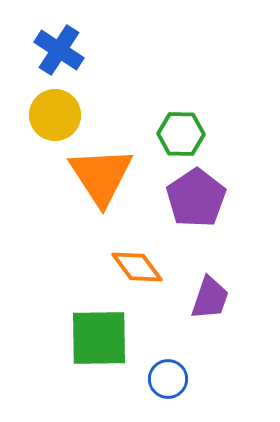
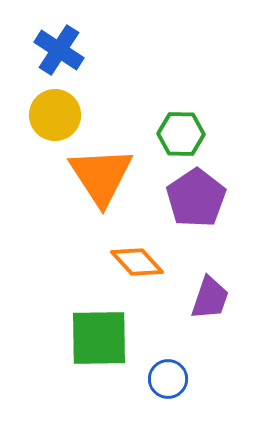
orange diamond: moved 5 px up; rotated 6 degrees counterclockwise
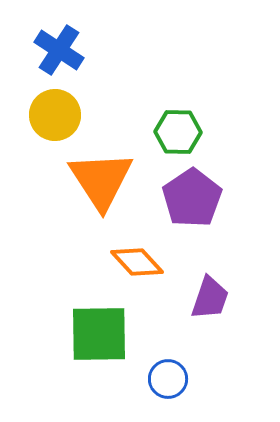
green hexagon: moved 3 px left, 2 px up
orange triangle: moved 4 px down
purple pentagon: moved 4 px left
green square: moved 4 px up
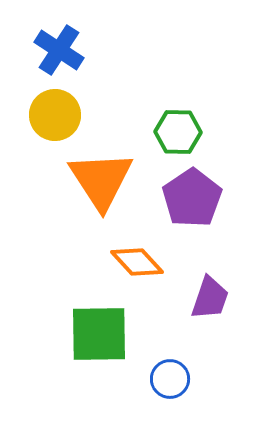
blue circle: moved 2 px right
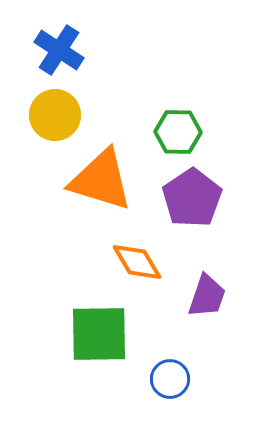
orange triangle: rotated 40 degrees counterclockwise
orange diamond: rotated 12 degrees clockwise
purple trapezoid: moved 3 px left, 2 px up
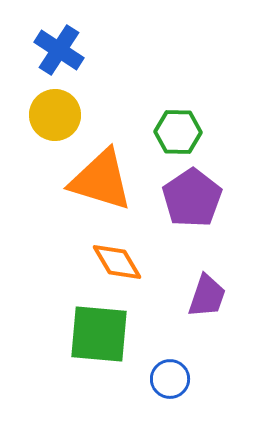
orange diamond: moved 20 px left
green square: rotated 6 degrees clockwise
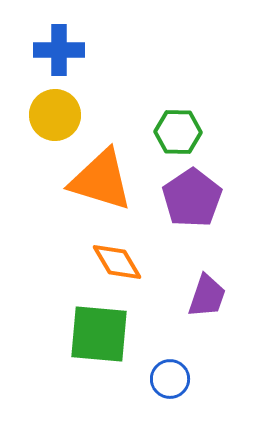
blue cross: rotated 33 degrees counterclockwise
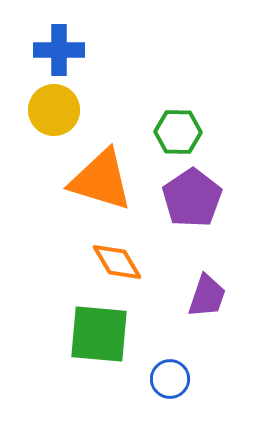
yellow circle: moved 1 px left, 5 px up
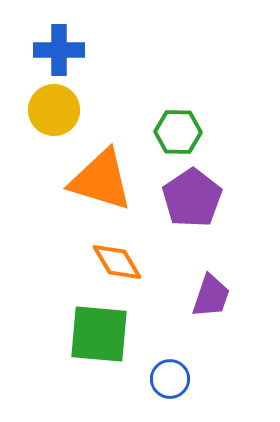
purple trapezoid: moved 4 px right
